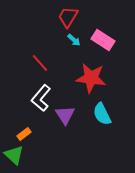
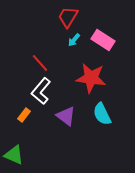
cyan arrow: rotated 88 degrees clockwise
white L-shape: moved 7 px up
purple triangle: moved 1 px right, 1 px down; rotated 20 degrees counterclockwise
orange rectangle: moved 19 px up; rotated 16 degrees counterclockwise
green triangle: rotated 20 degrees counterclockwise
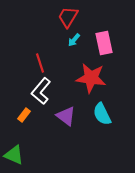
pink rectangle: moved 1 px right, 3 px down; rotated 45 degrees clockwise
red line: rotated 24 degrees clockwise
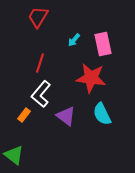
red trapezoid: moved 30 px left
pink rectangle: moved 1 px left, 1 px down
red line: rotated 36 degrees clockwise
white L-shape: moved 3 px down
green triangle: rotated 15 degrees clockwise
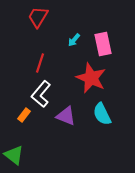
red star: rotated 16 degrees clockwise
purple triangle: rotated 15 degrees counterclockwise
